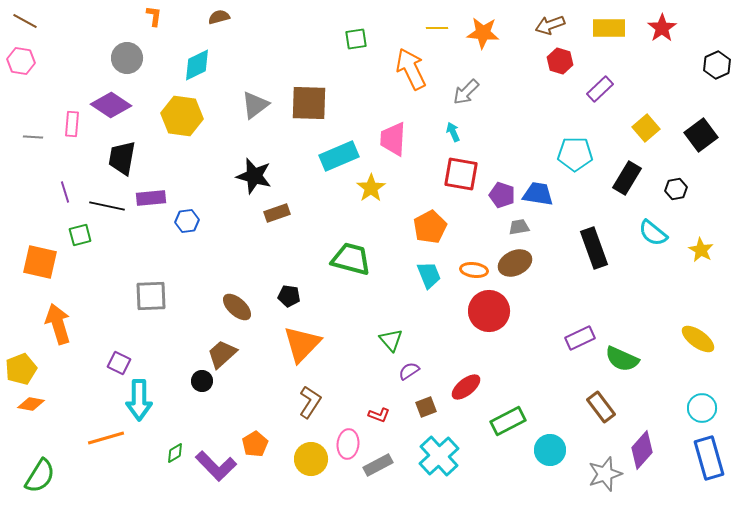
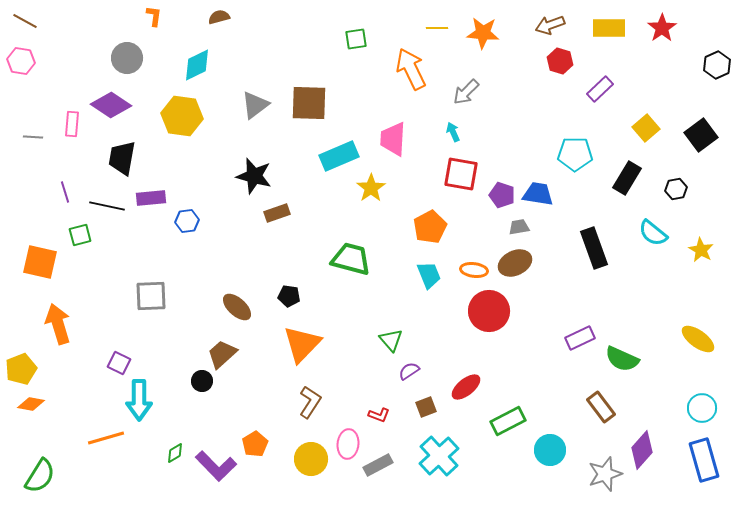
blue rectangle at (709, 458): moved 5 px left, 2 px down
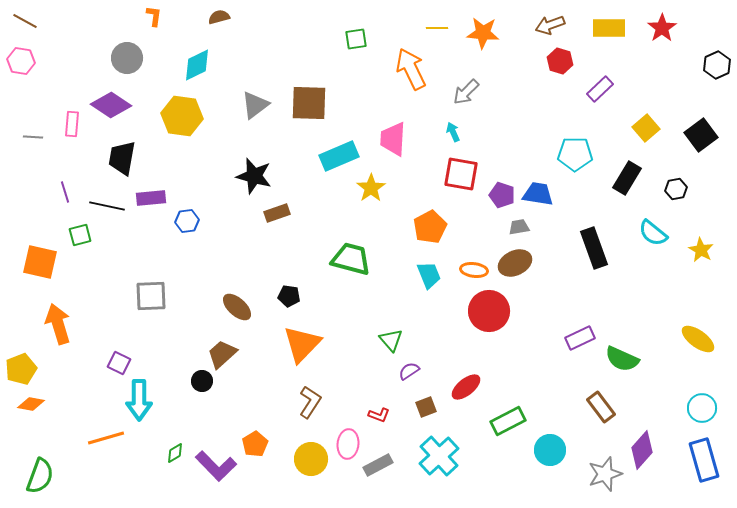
green semicircle at (40, 476): rotated 12 degrees counterclockwise
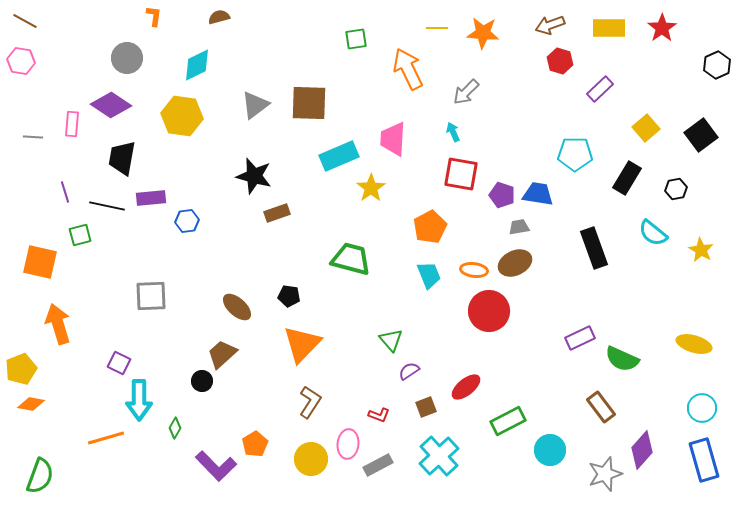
orange arrow at (411, 69): moved 3 px left
yellow ellipse at (698, 339): moved 4 px left, 5 px down; rotated 20 degrees counterclockwise
green diamond at (175, 453): moved 25 px up; rotated 30 degrees counterclockwise
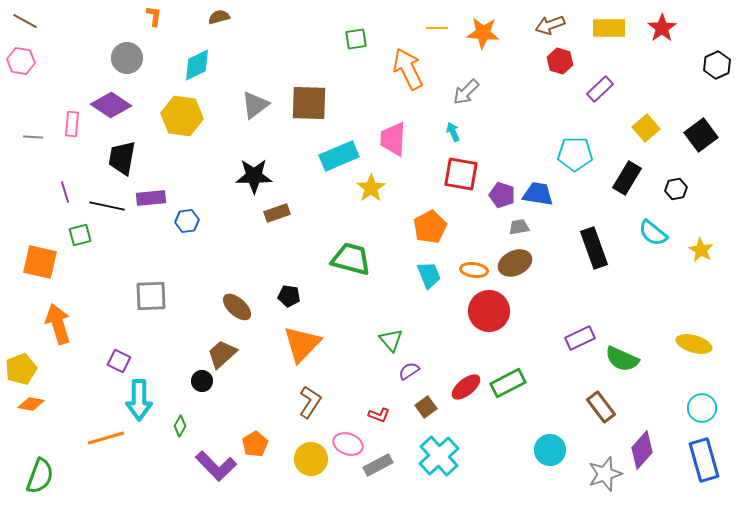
black star at (254, 176): rotated 15 degrees counterclockwise
purple square at (119, 363): moved 2 px up
brown square at (426, 407): rotated 15 degrees counterclockwise
green rectangle at (508, 421): moved 38 px up
green diamond at (175, 428): moved 5 px right, 2 px up
pink ellipse at (348, 444): rotated 76 degrees counterclockwise
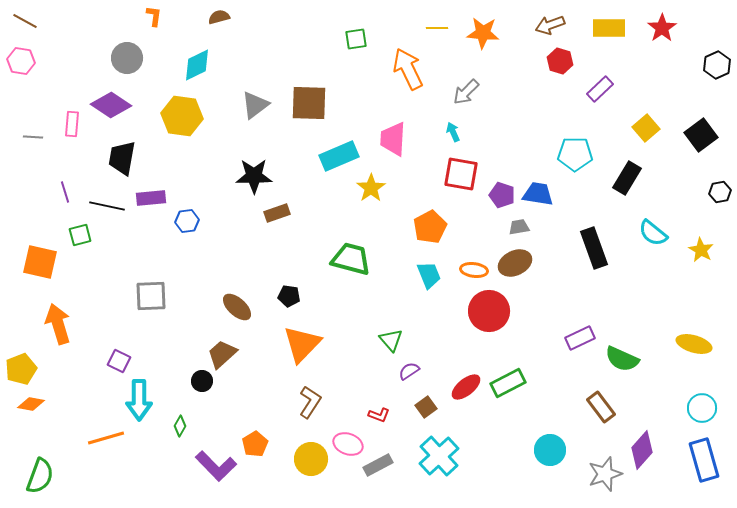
black hexagon at (676, 189): moved 44 px right, 3 px down
